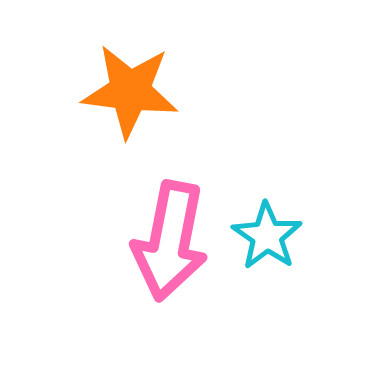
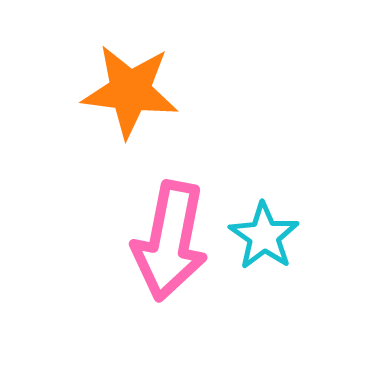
cyan star: moved 3 px left
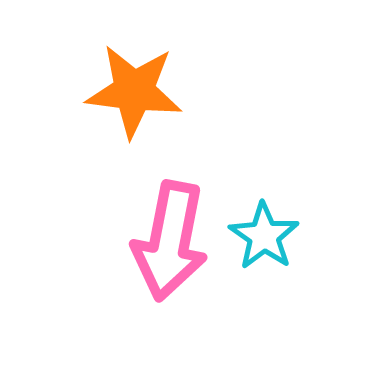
orange star: moved 4 px right
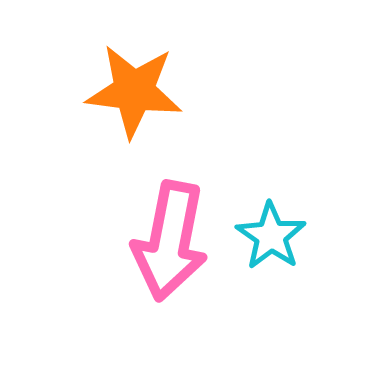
cyan star: moved 7 px right
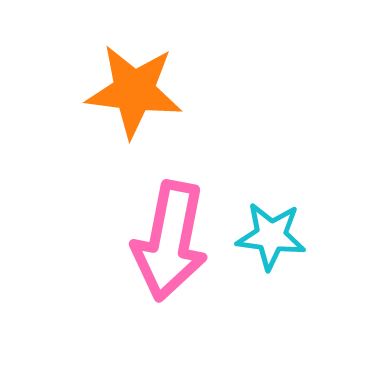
cyan star: rotated 28 degrees counterclockwise
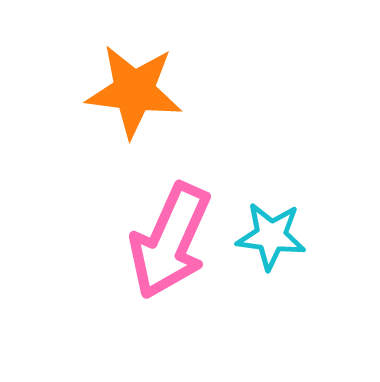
pink arrow: rotated 13 degrees clockwise
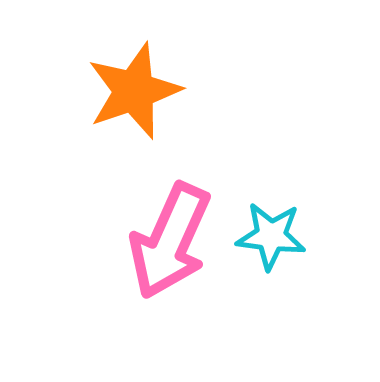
orange star: rotated 26 degrees counterclockwise
